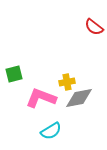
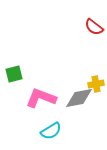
yellow cross: moved 29 px right, 2 px down
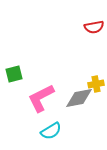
red semicircle: rotated 48 degrees counterclockwise
pink L-shape: rotated 48 degrees counterclockwise
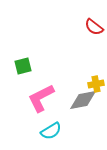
red semicircle: rotated 48 degrees clockwise
green square: moved 9 px right, 8 px up
gray diamond: moved 4 px right, 2 px down
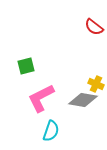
green square: moved 3 px right
yellow cross: rotated 35 degrees clockwise
gray diamond: rotated 20 degrees clockwise
cyan semicircle: rotated 40 degrees counterclockwise
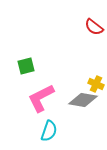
cyan semicircle: moved 2 px left
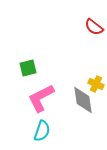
green square: moved 2 px right, 2 px down
gray diamond: rotated 72 degrees clockwise
cyan semicircle: moved 7 px left
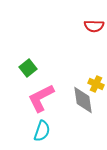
red semicircle: moved 1 px up; rotated 36 degrees counterclockwise
green square: rotated 24 degrees counterclockwise
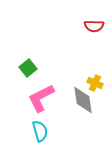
yellow cross: moved 1 px left, 1 px up
cyan semicircle: moved 2 px left; rotated 35 degrees counterclockwise
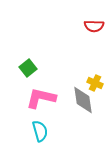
pink L-shape: rotated 40 degrees clockwise
